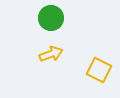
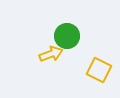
green circle: moved 16 px right, 18 px down
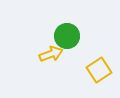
yellow square: rotated 30 degrees clockwise
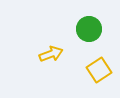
green circle: moved 22 px right, 7 px up
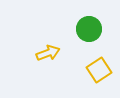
yellow arrow: moved 3 px left, 1 px up
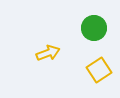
green circle: moved 5 px right, 1 px up
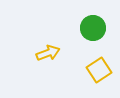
green circle: moved 1 px left
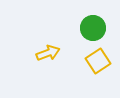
yellow square: moved 1 px left, 9 px up
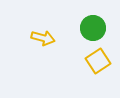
yellow arrow: moved 5 px left, 15 px up; rotated 35 degrees clockwise
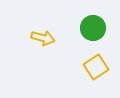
yellow square: moved 2 px left, 6 px down
